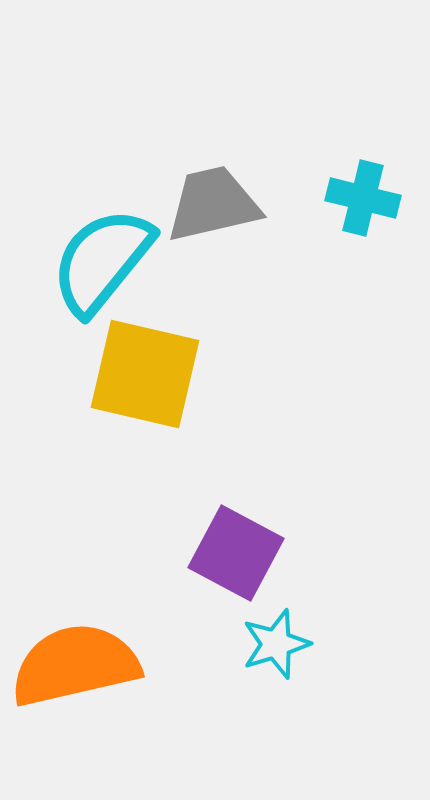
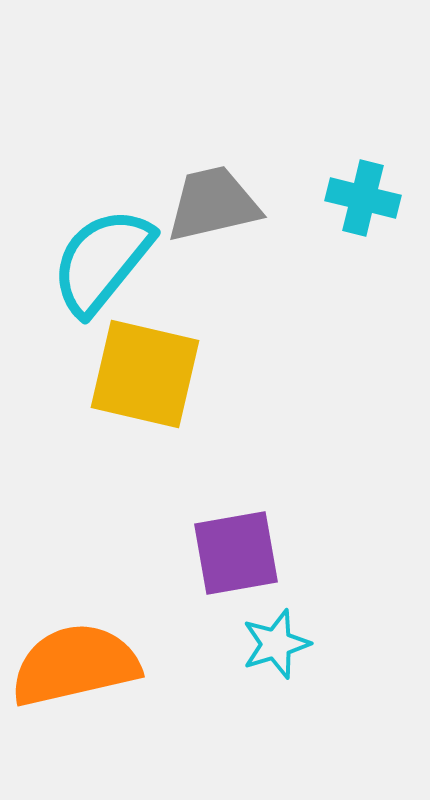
purple square: rotated 38 degrees counterclockwise
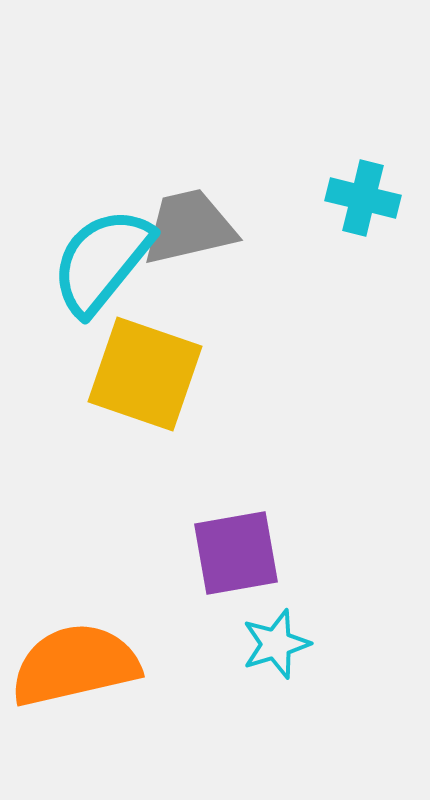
gray trapezoid: moved 24 px left, 23 px down
yellow square: rotated 6 degrees clockwise
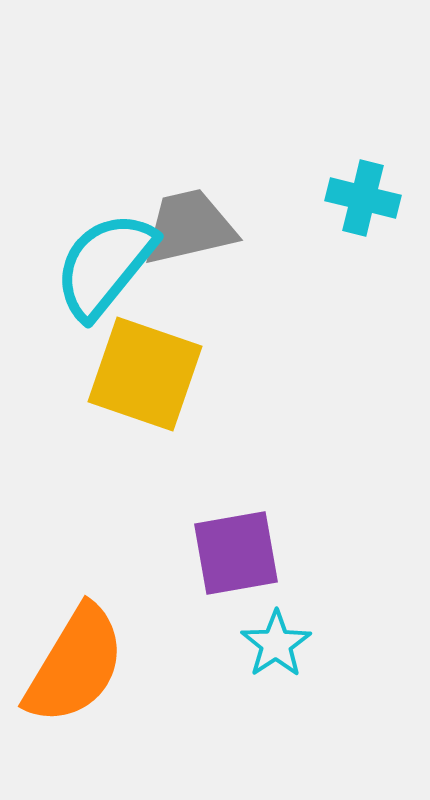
cyan semicircle: moved 3 px right, 4 px down
cyan star: rotated 16 degrees counterclockwise
orange semicircle: rotated 134 degrees clockwise
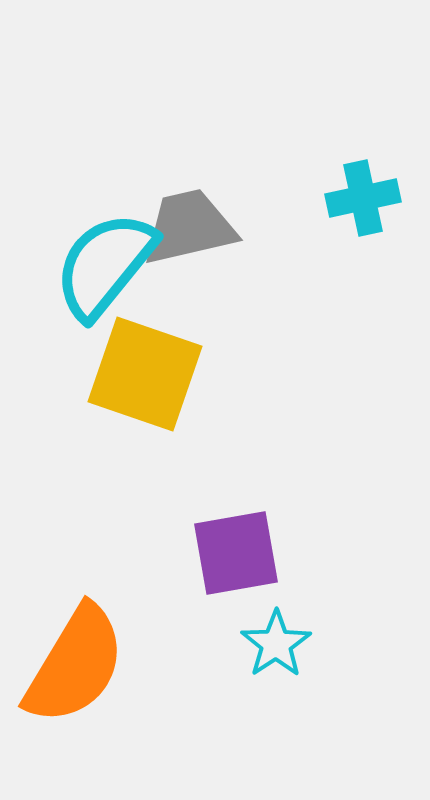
cyan cross: rotated 26 degrees counterclockwise
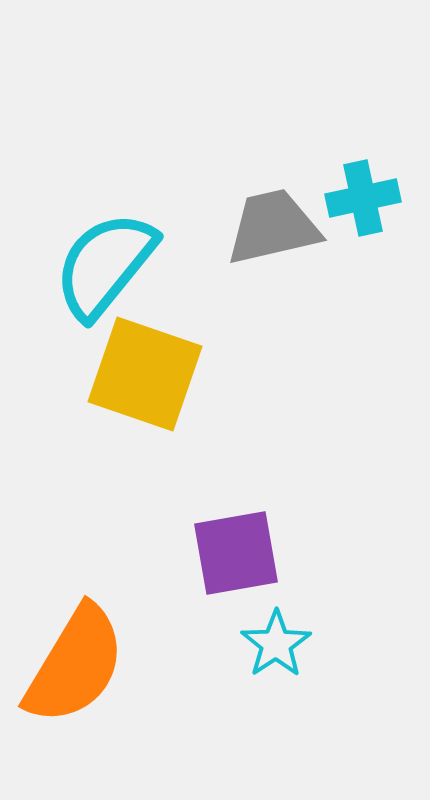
gray trapezoid: moved 84 px right
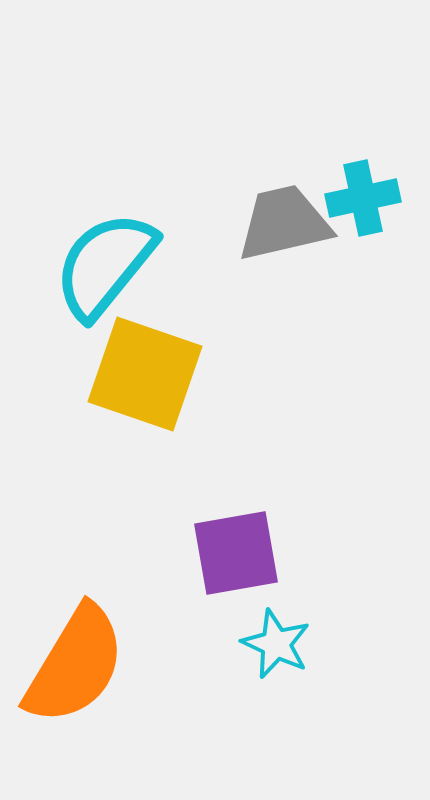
gray trapezoid: moved 11 px right, 4 px up
cyan star: rotated 14 degrees counterclockwise
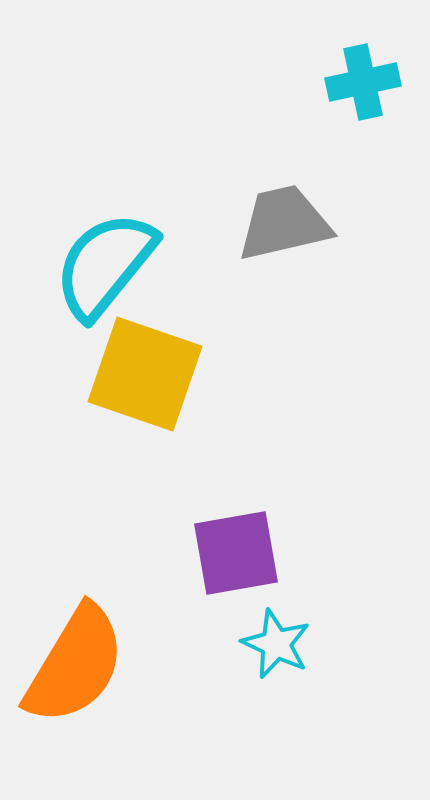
cyan cross: moved 116 px up
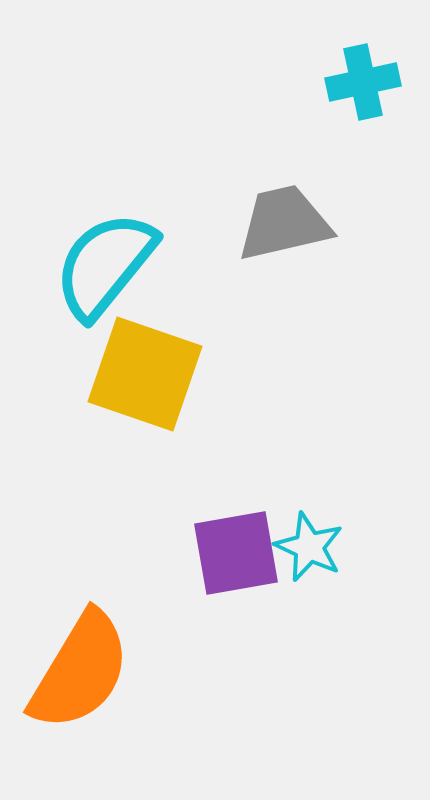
cyan star: moved 33 px right, 97 px up
orange semicircle: moved 5 px right, 6 px down
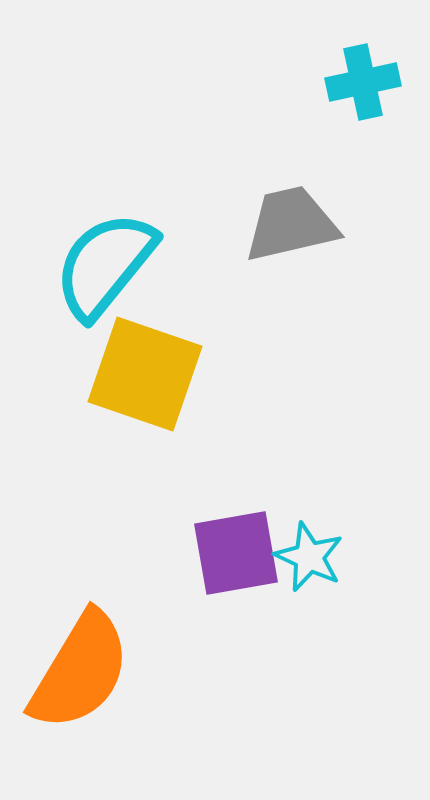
gray trapezoid: moved 7 px right, 1 px down
cyan star: moved 10 px down
